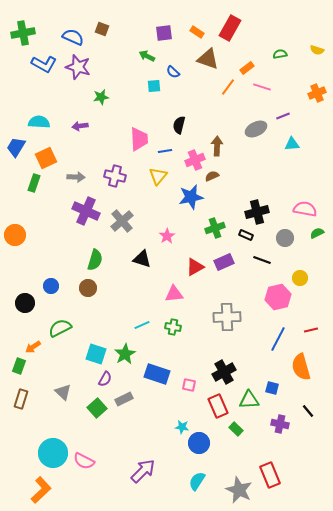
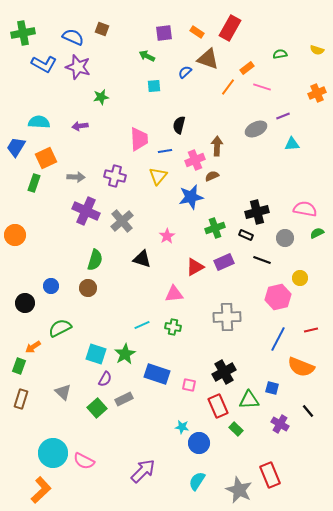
blue semicircle at (173, 72): moved 12 px right; rotated 96 degrees clockwise
orange semicircle at (301, 367): rotated 52 degrees counterclockwise
purple cross at (280, 424): rotated 18 degrees clockwise
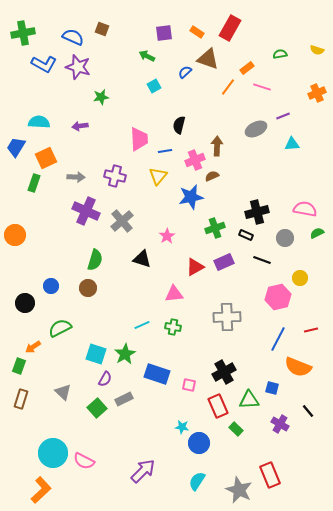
cyan square at (154, 86): rotated 24 degrees counterclockwise
orange semicircle at (301, 367): moved 3 px left
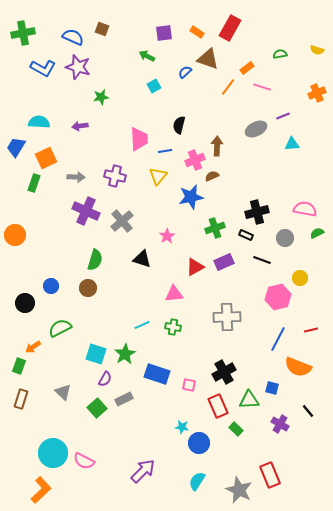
blue L-shape at (44, 64): moved 1 px left, 4 px down
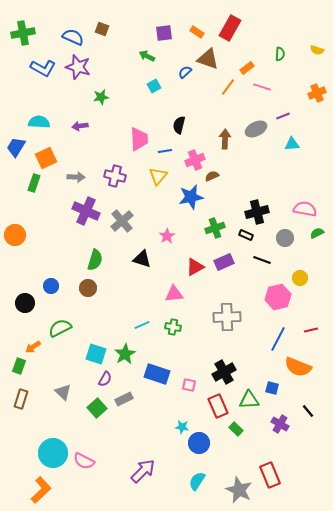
green semicircle at (280, 54): rotated 104 degrees clockwise
brown arrow at (217, 146): moved 8 px right, 7 px up
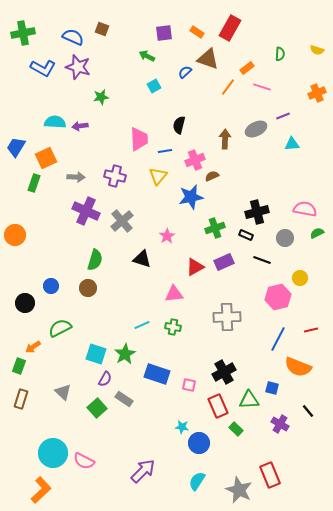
cyan semicircle at (39, 122): moved 16 px right
gray rectangle at (124, 399): rotated 60 degrees clockwise
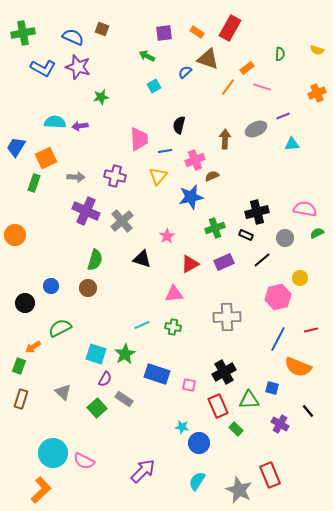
black line at (262, 260): rotated 60 degrees counterclockwise
red triangle at (195, 267): moved 5 px left, 3 px up
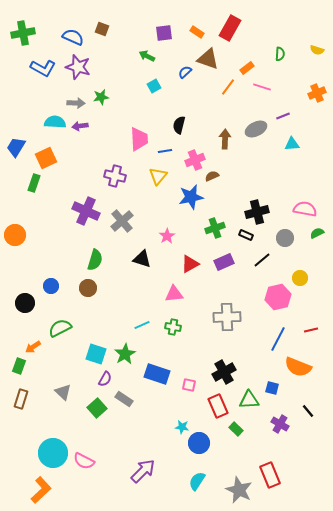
gray arrow at (76, 177): moved 74 px up
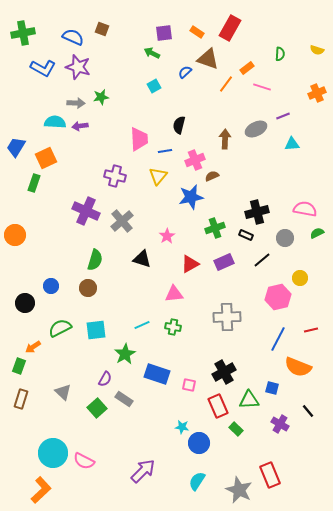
green arrow at (147, 56): moved 5 px right, 3 px up
orange line at (228, 87): moved 2 px left, 3 px up
cyan square at (96, 354): moved 24 px up; rotated 25 degrees counterclockwise
